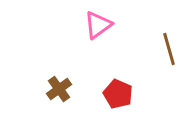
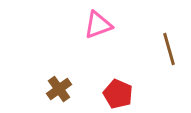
pink triangle: rotated 16 degrees clockwise
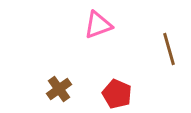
red pentagon: moved 1 px left
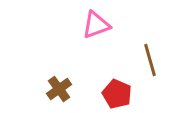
pink triangle: moved 2 px left
brown line: moved 19 px left, 11 px down
